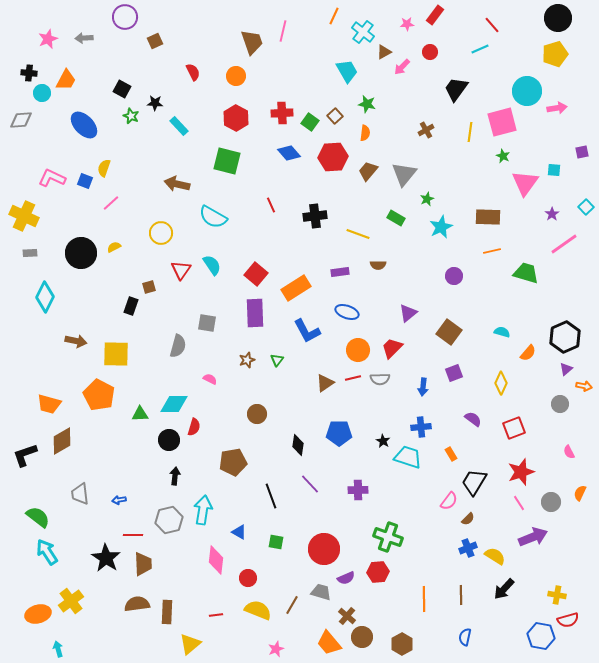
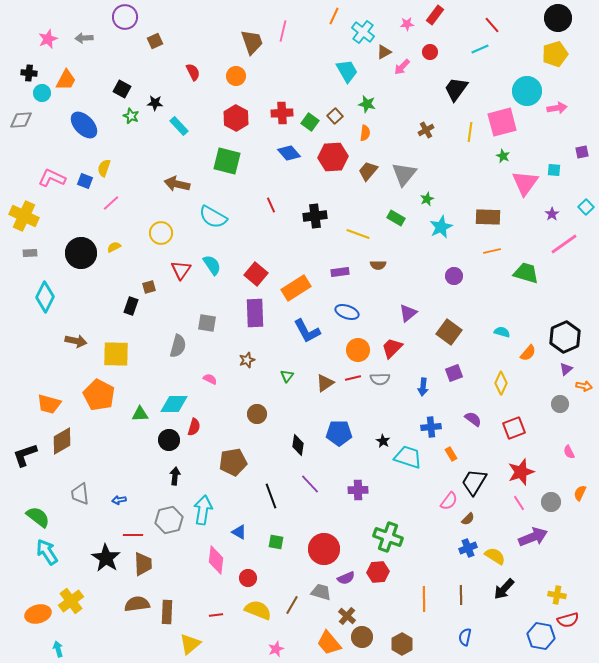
green triangle at (277, 360): moved 10 px right, 16 px down
blue cross at (421, 427): moved 10 px right
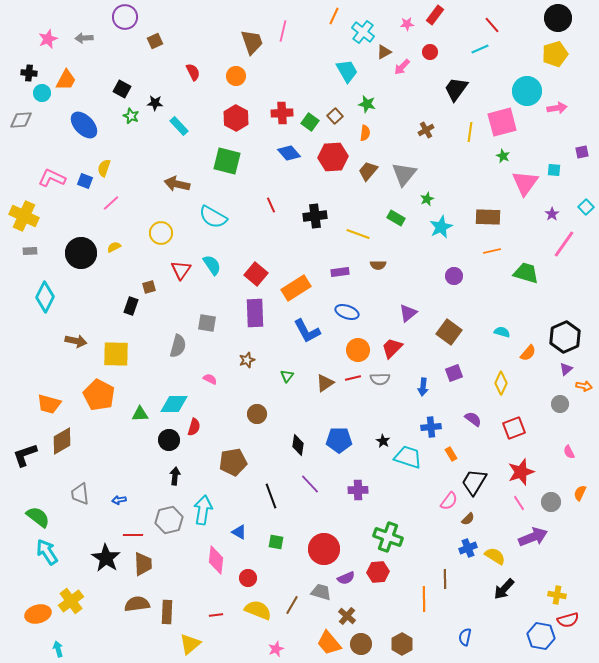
pink line at (564, 244): rotated 20 degrees counterclockwise
gray rectangle at (30, 253): moved 2 px up
blue pentagon at (339, 433): moved 7 px down
brown line at (461, 595): moved 16 px left, 16 px up
brown circle at (362, 637): moved 1 px left, 7 px down
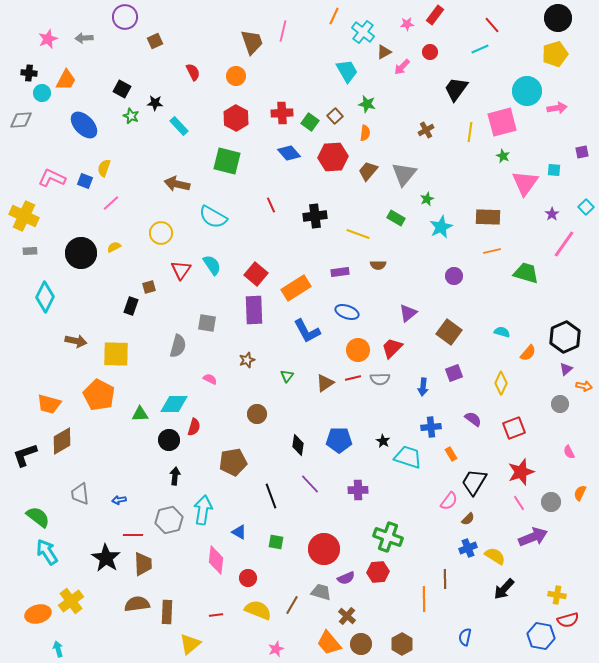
purple rectangle at (255, 313): moved 1 px left, 3 px up
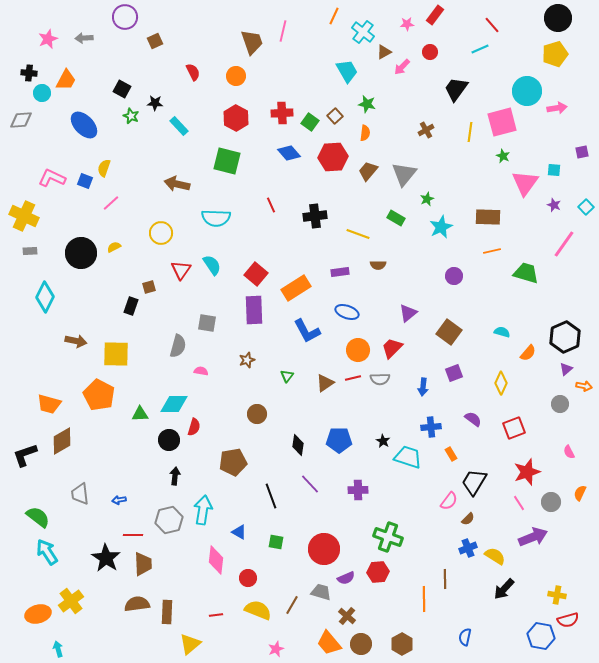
purple star at (552, 214): moved 2 px right, 9 px up; rotated 16 degrees counterclockwise
cyan semicircle at (213, 217): moved 3 px right, 1 px down; rotated 28 degrees counterclockwise
pink semicircle at (210, 379): moved 9 px left, 8 px up; rotated 16 degrees counterclockwise
red star at (521, 472): moved 6 px right
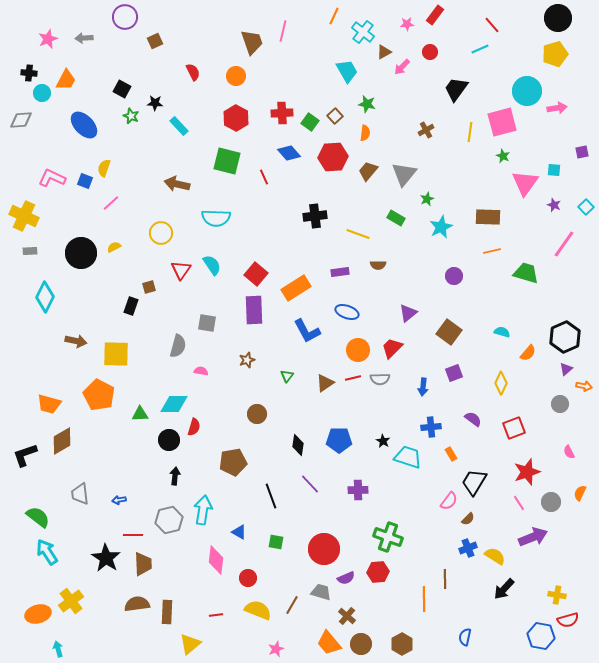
red line at (271, 205): moved 7 px left, 28 px up
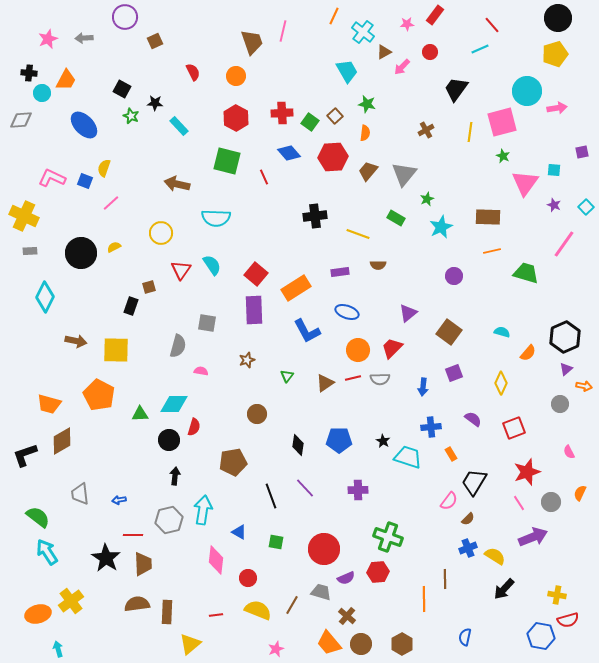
yellow square at (116, 354): moved 4 px up
purple line at (310, 484): moved 5 px left, 4 px down
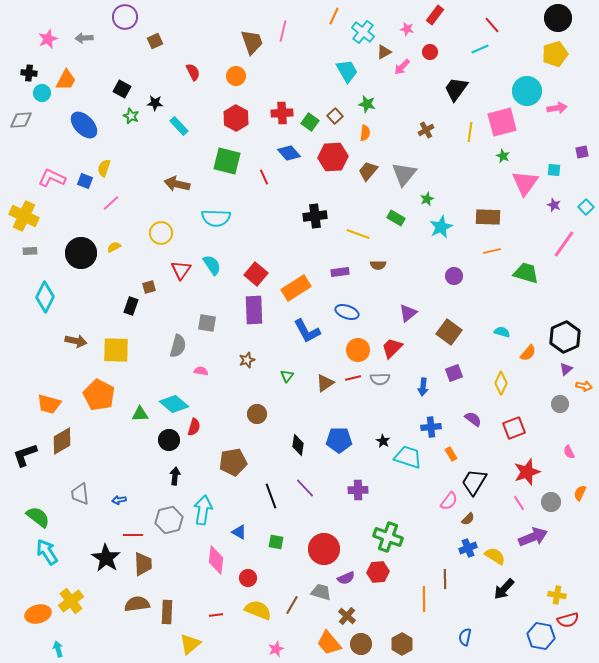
pink star at (407, 24): moved 5 px down; rotated 16 degrees clockwise
cyan diamond at (174, 404): rotated 40 degrees clockwise
